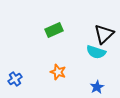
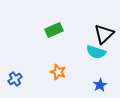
blue star: moved 3 px right, 2 px up
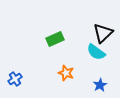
green rectangle: moved 1 px right, 9 px down
black triangle: moved 1 px left, 1 px up
cyan semicircle: rotated 18 degrees clockwise
orange star: moved 8 px right, 1 px down
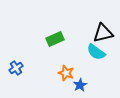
black triangle: rotated 30 degrees clockwise
blue cross: moved 1 px right, 11 px up
blue star: moved 20 px left
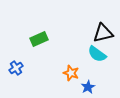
green rectangle: moved 16 px left
cyan semicircle: moved 1 px right, 2 px down
orange star: moved 5 px right
blue star: moved 8 px right, 2 px down
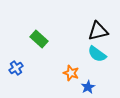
black triangle: moved 5 px left, 2 px up
green rectangle: rotated 66 degrees clockwise
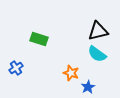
green rectangle: rotated 24 degrees counterclockwise
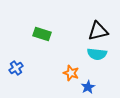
green rectangle: moved 3 px right, 5 px up
cyan semicircle: rotated 30 degrees counterclockwise
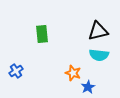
green rectangle: rotated 66 degrees clockwise
cyan semicircle: moved 2 px right, 1 px down
blue cross: moved 3 px down
orange star: moved 2 px right
